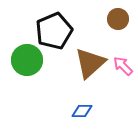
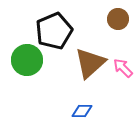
pink arrow: moved 2 px down
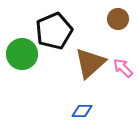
green circle: moved 5 px left, 6 px up
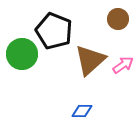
black pentagon: rotated 27 degrees counterclockwise
brown triangle: moved 3 px up
pink arrow: moved 3 px up; rotated 100 degrees clockwise
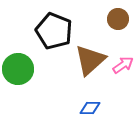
green circle: moved 4 px left, 15 px down
blue diamond: moved 8 px right, 3 px up
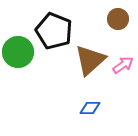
green circle: moved 17 px up
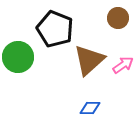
brown circle: moved 1 px up
black pentagon: moved 1 px right, 2 px up
green circle: moved 5 px down
brown triangle: moved 1 px left
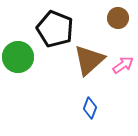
blue diamond: rotated 70 degrees counterclockwise
